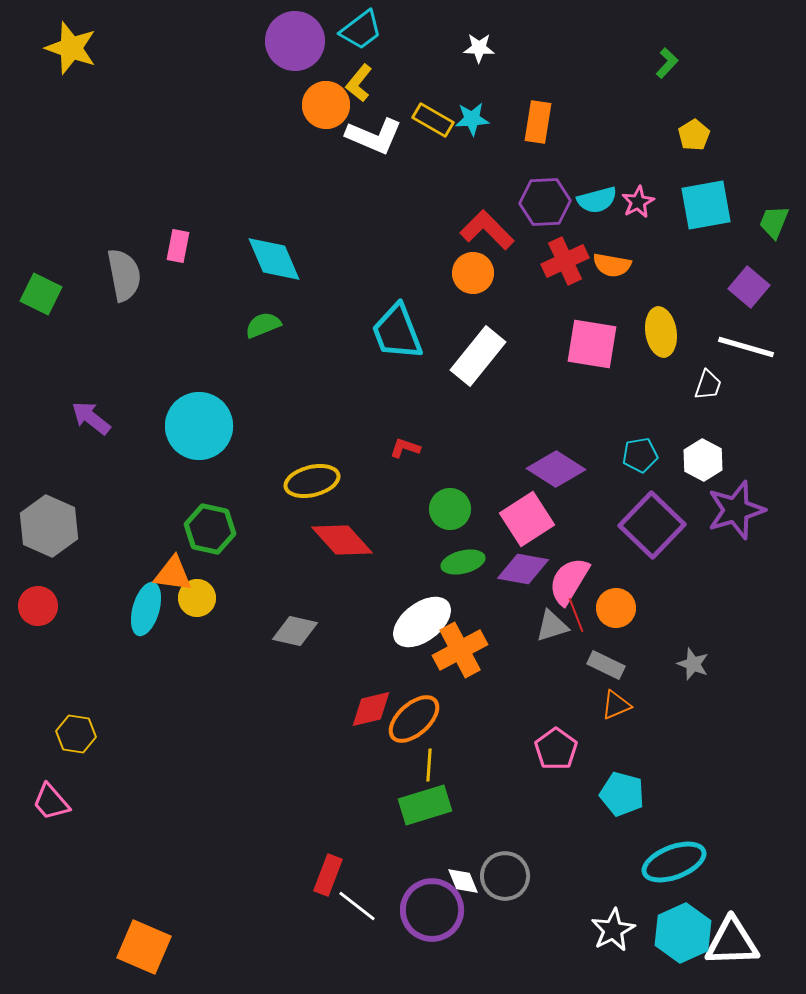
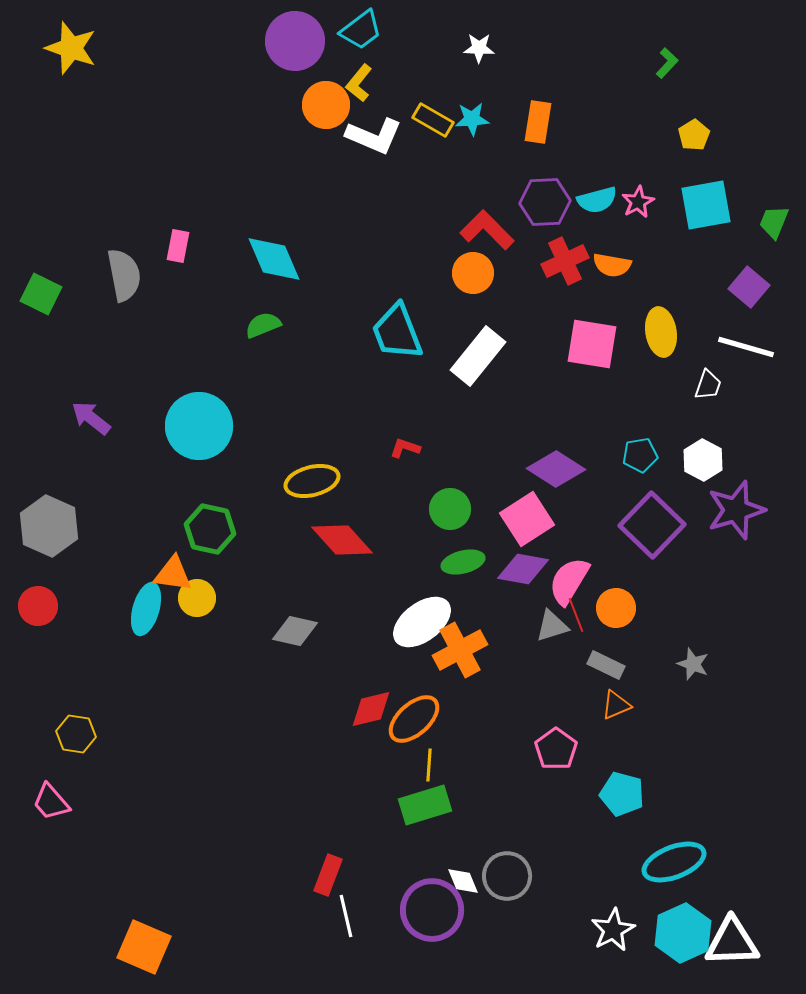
gray circle at (505, 876): moved 2 px right
white line at (357, 906): moved 11 px left, 10 px down; rotated 39 degrees clockwise
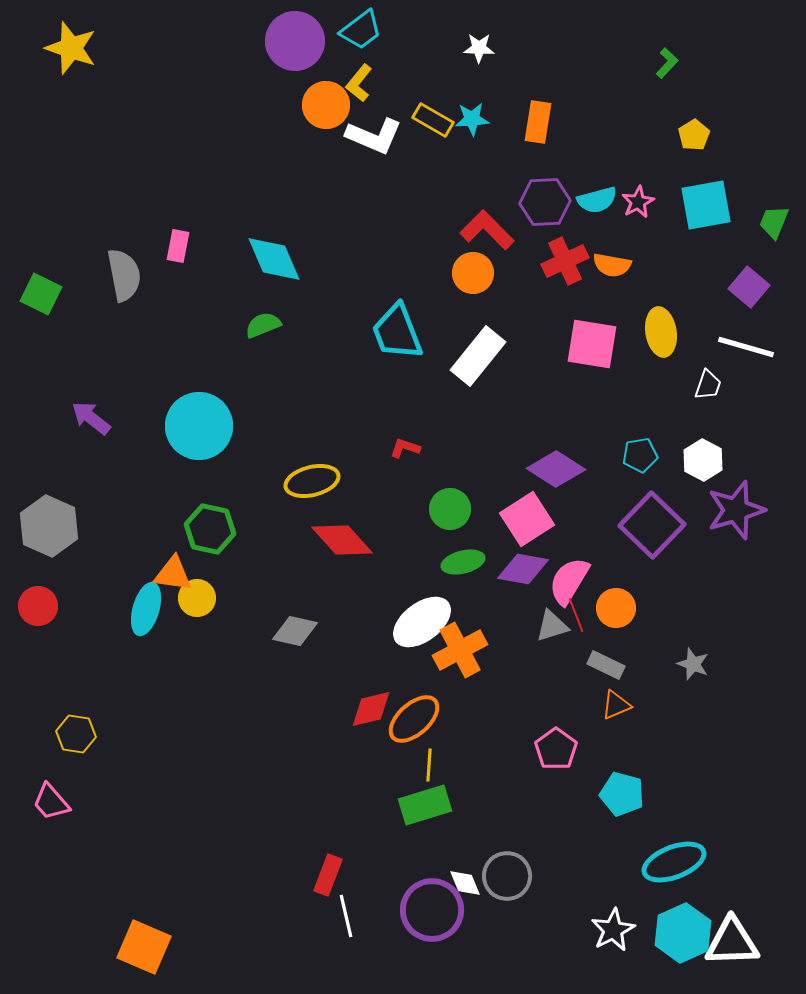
white diamond at (463, 881): moved 2 px right, 2 px down
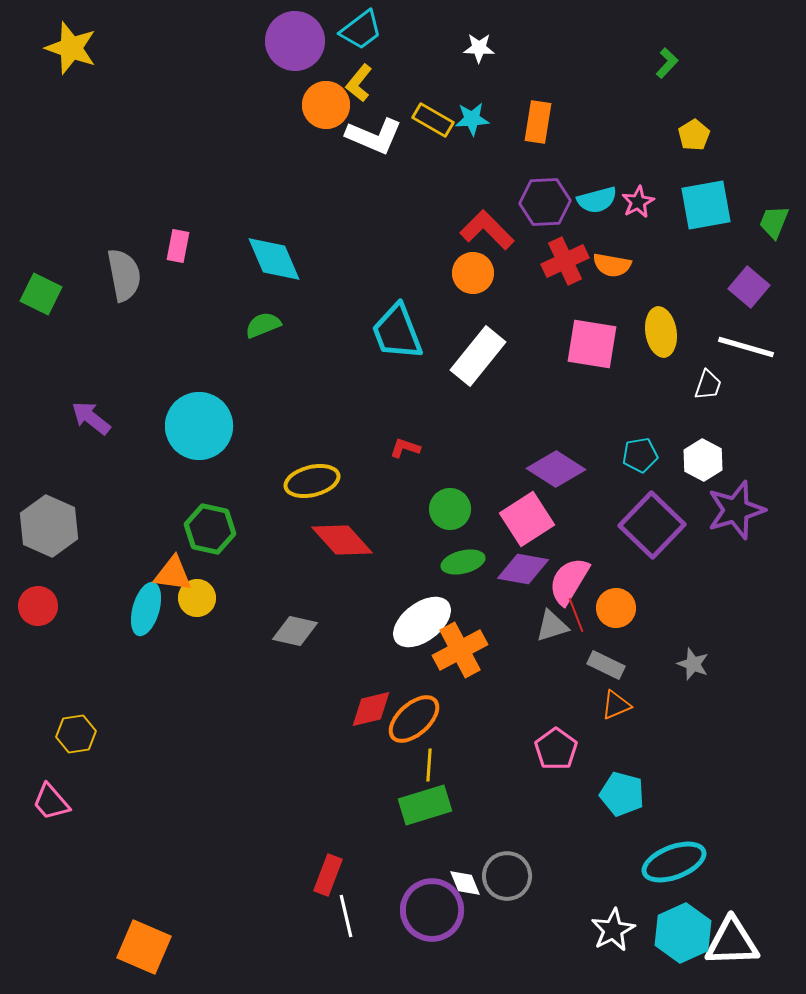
yellow hexagon at (76, 734): rotated 18 degrees counterclockwise
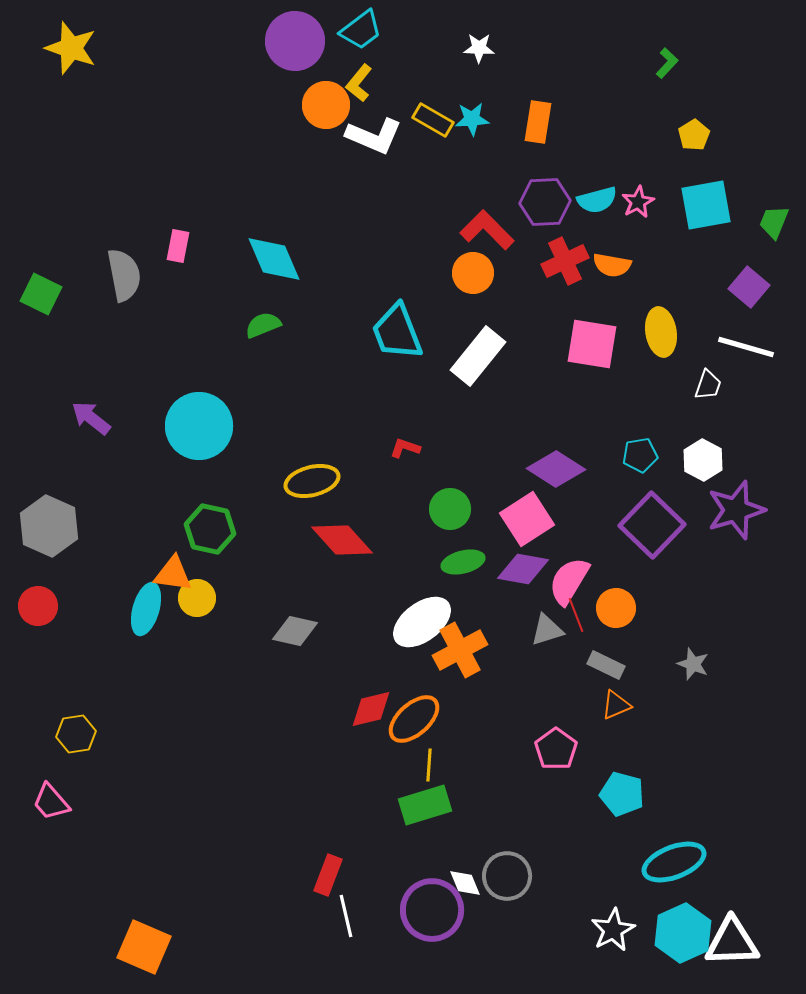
gray triangle at (552, 626): moved 5 px left, 4 px down
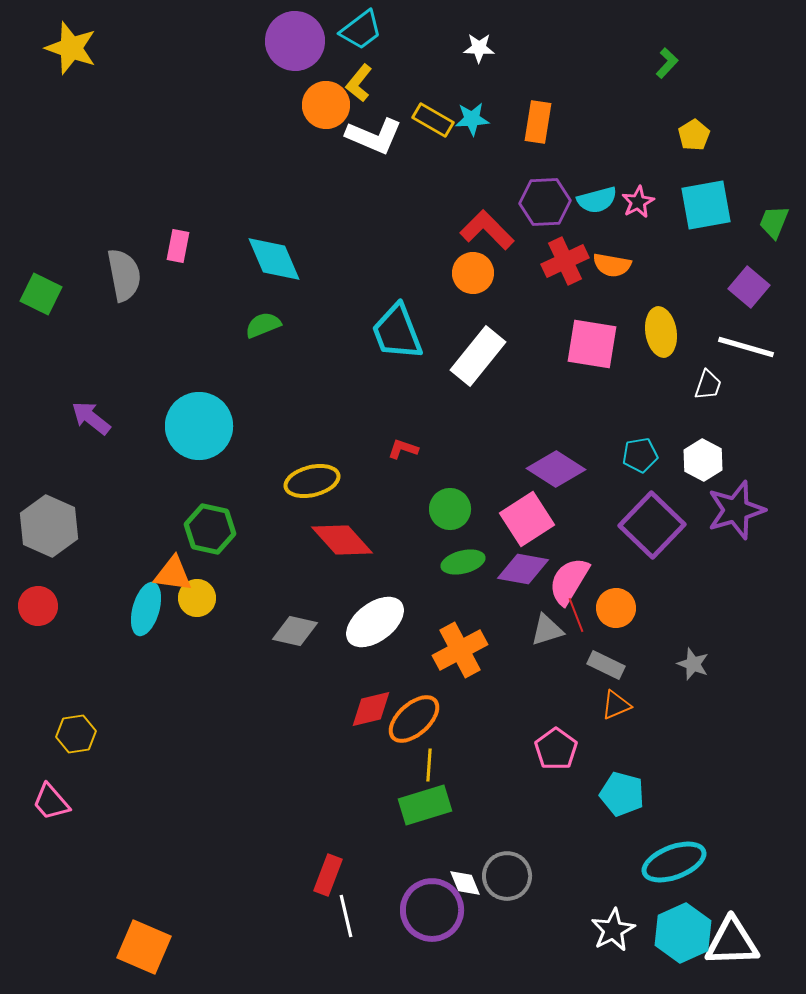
red L-shape at (405, 448): moved 2 px left, 1 px down
white ellipse at (422, 622): moved 47 px left
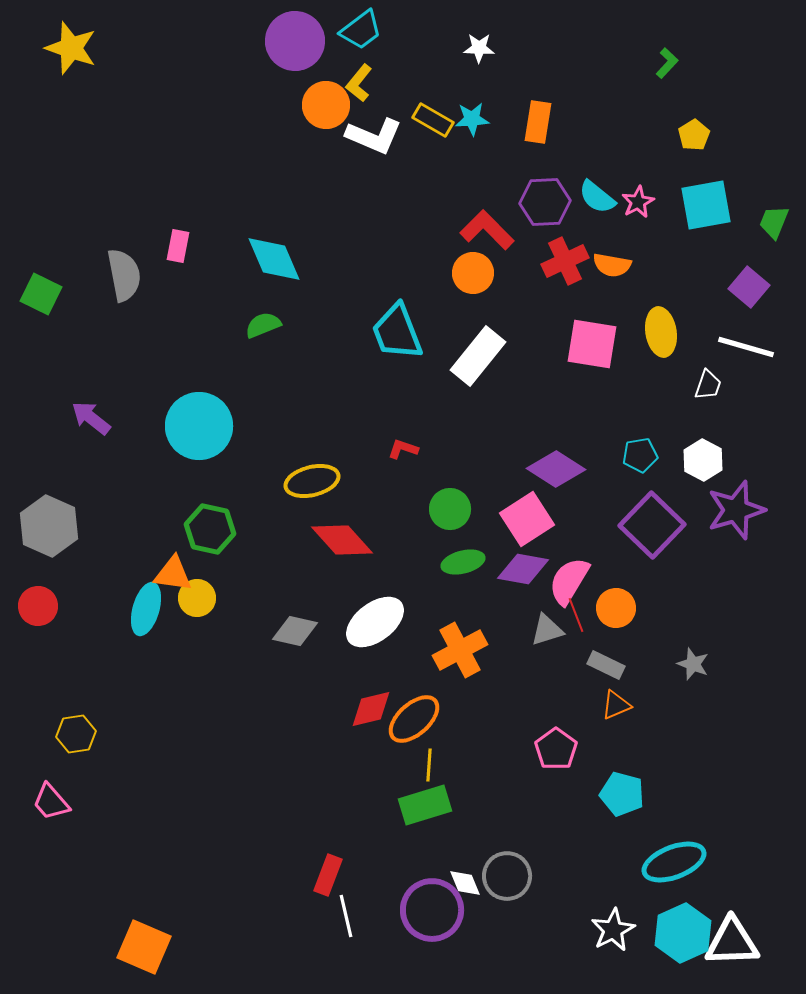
cyan semicircle at (597, 200): moved 3 px up; rotated 54 degrees clockwise
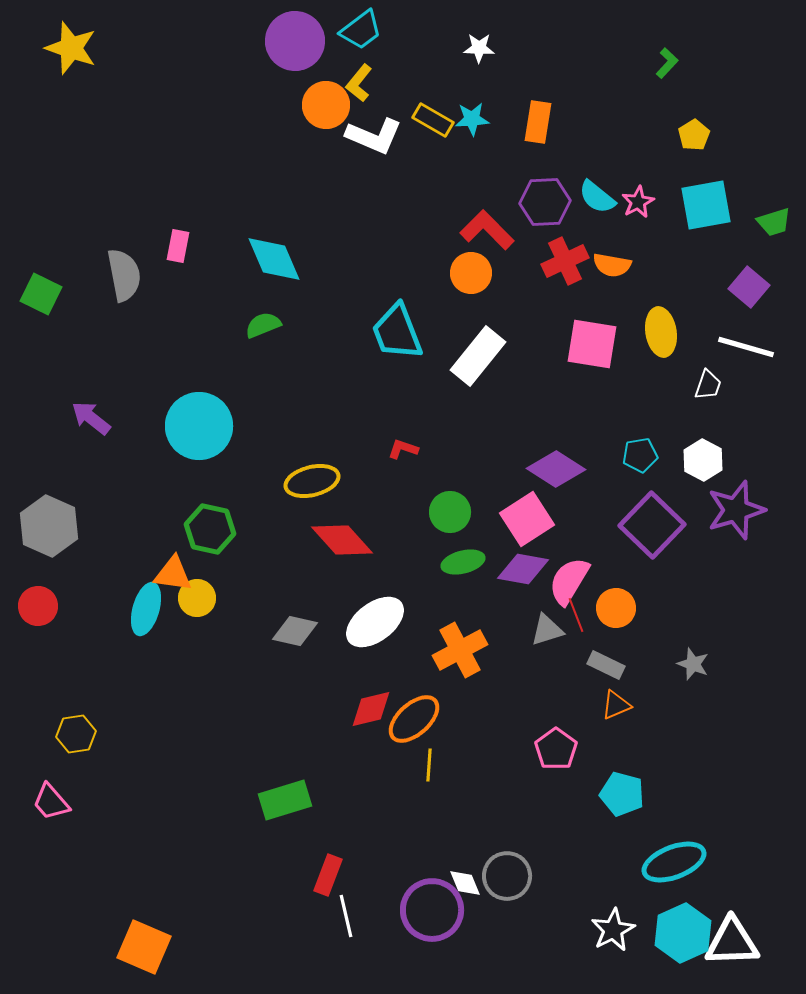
green trapezoid at (774, 222): rotated 129 degrees counterclockwise
orange circle at (473, 273): moved 2 px left
green circle at (450, 509): moved 3 px down
green rectangle at (425, 805): moved 140 px left, 5 px up
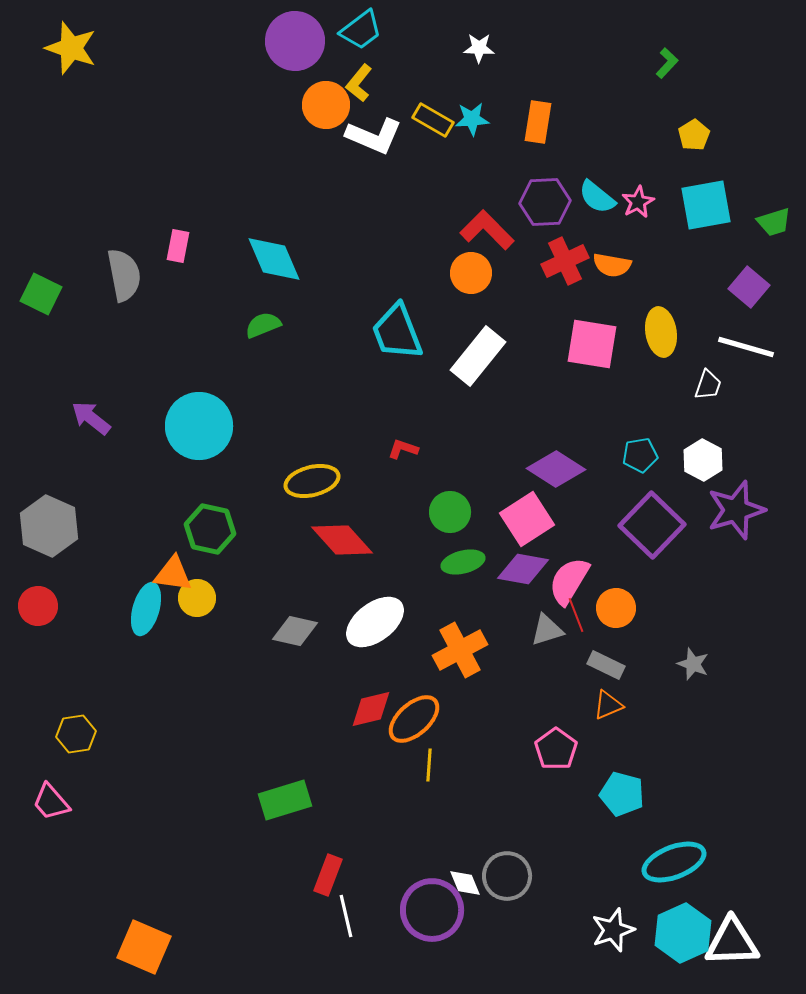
orange triangle at (616, 705): moved 8 px left
white star at (613, 930): rotated 9 degrees clockwise
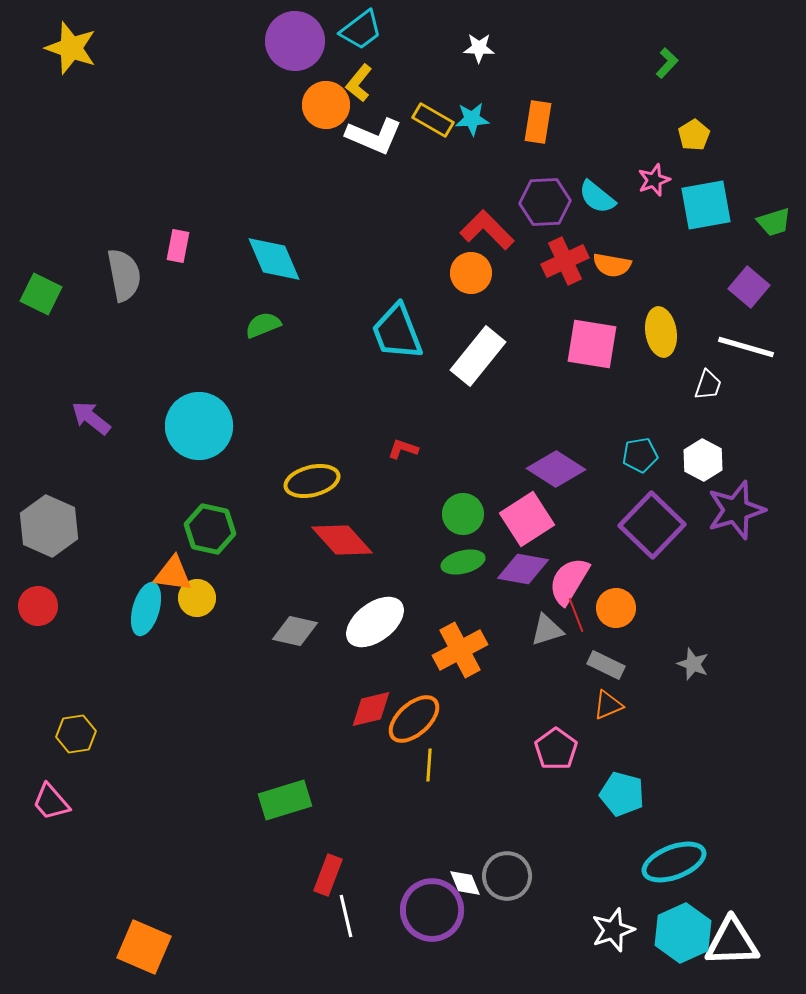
pink star at (638, 202): moved 16 px right, 22 px up; rotated 8 degrees clockwise
green circle at (450, 512): moved 13 px right, 2 px down
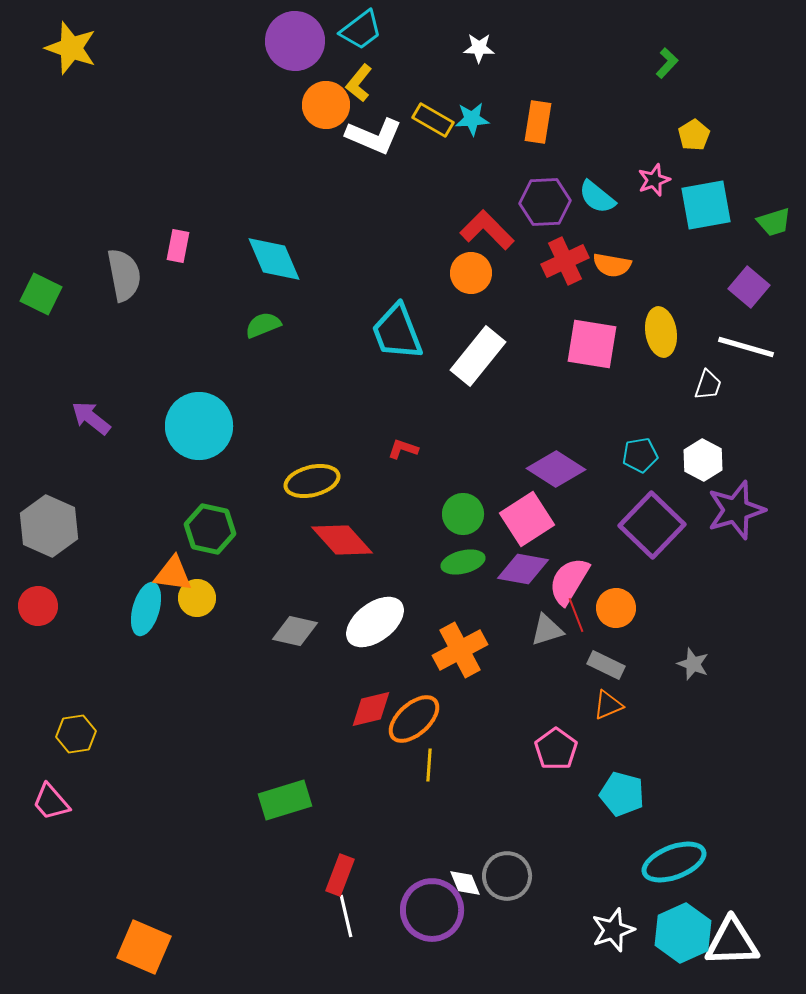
red rectangle at (328, 875): moved 12 px right
